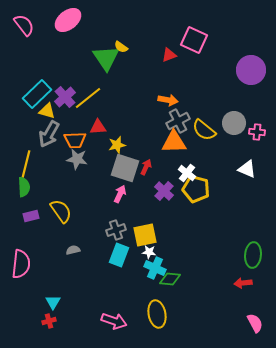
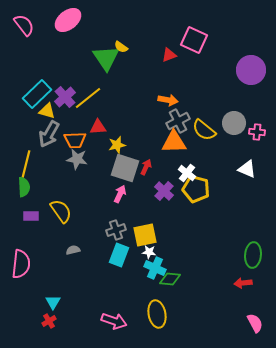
purple rectangle at (31, 216): rotated 14 degrees clockwise
red cross at (49, 321): rotated 16 degrees counterclockwise
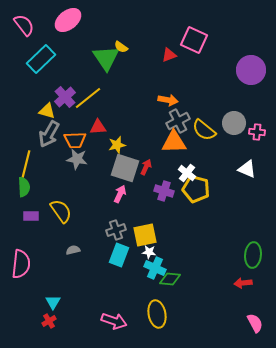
cyan rectangle at (37, 94): moved 4 px right, 35 px up
purple cross at (164, 191): rotated 24 degrees counterclockwise
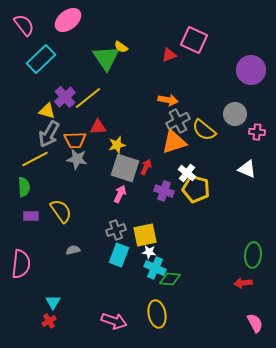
gray circle at (234, 123): moved 1 px right, 9 px up
orange triangle at (174, 142): rotated 16 degrees counterclockwise
yellow line at (26, 164): moved 9 px right, 5 px up; rotated 48 degrees clockwise
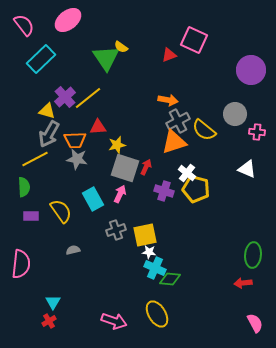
cyan rectangle at (119, 255): moved 26 px left, 56 px up; rotated 50 degrees counterclockwise
yellow ellipse at (157, 314): rotated 20 degrees counterclockwise
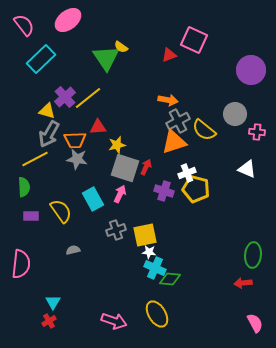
white cross at (187, 173): rotated 30 degrees clockwise
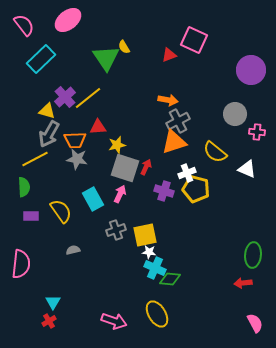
yellow semicircle at (121, 47): moved 3 px right; rotated 24 degrees clockwise
yellow semicircle at (204, 130): moved 11 px right, 22 px down
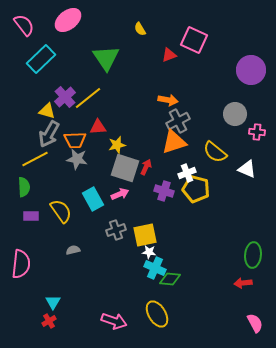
yellow semicircle at (124, 47): moved 16 px right, 18 px up
pink arrow at (120, 194): rotated 42 degrees clockwise
